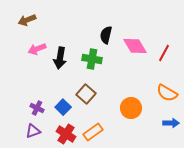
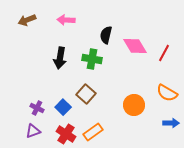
pink arrow: moved 29 px right, 29 px up; rotated 24 degrees clockwise
orange circle: moved 3 px right, 3 px up
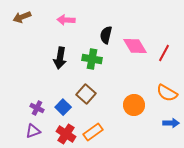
brown arrow: moved 5 px left, 3 px up
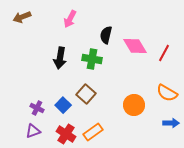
pink arrow: moved 4 px right, 1 px up; rotated 66 degrees counterclockwise
blue square: moved 2 px up
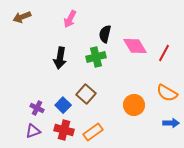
black semicircle: moved 1 px left, 1 px up
green cross: moved 4 px right, 2 px up; rotated 24 degrees counterclockwise
red cross: moved 2 px left, 4 px up; rotated 18 degrees counterclockwise
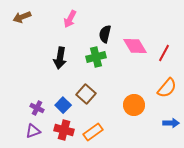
orange semicircle: moved 5 px up; rotated 80 degrees counterclockwise
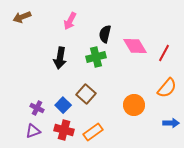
pink arrow: moved 2 px down
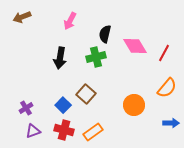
purple cross: moved 11 px left; rotated 32 degrees clockwise
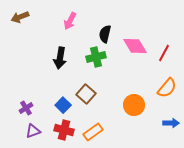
brown arrow: moved 2 px left
